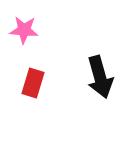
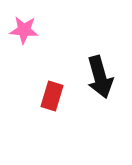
red rectangle: moved 19 px right, 13 px down
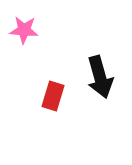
red rectangle: moved 1 px right
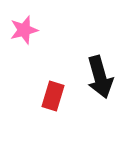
pink star: rotated 20 degrees counterclockwise
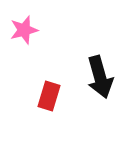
red rectangle: moved 4 px left
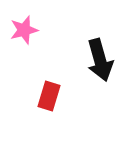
black arrow: moved 17 px up
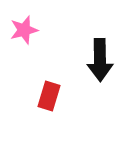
black arrow: rotated 15 degrees clockwise
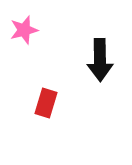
red rectangle: moved 3 px left, 7 px down
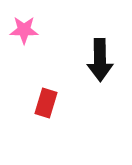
pink star: rotated 16 degrees clockwise
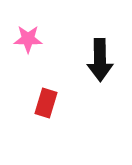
pink star: moved 4 px right, 9 px down
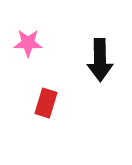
pink star: moved 4 px down
